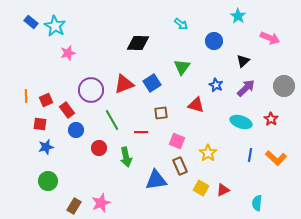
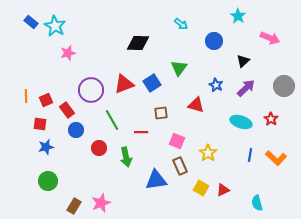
green triangle at (182, 67): moved 3 px left, 1 px down
cyan semicircle at (257, 203): rotated 21 degrees counterclockwise
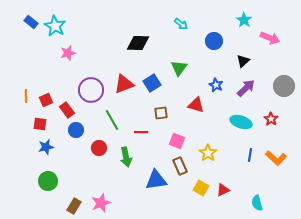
cyan star at (238, 16): moved 6 px right, 4 px down
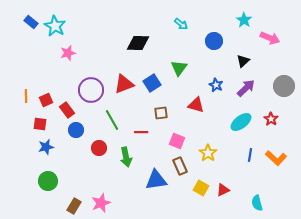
cyan ellipse at (241, 122): rotated 55 degrees counterclockwise
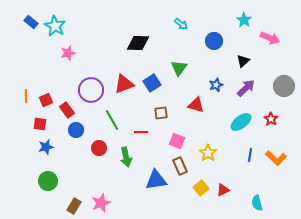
blue star at (216, 85): rotated 24 degrees clockwise
yellow square at (201, 188): rotated 21 degrees clockwise
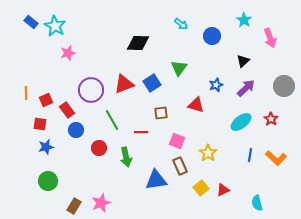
pink arrow at (270, 38): rotated 48 degrees clockwise
blue circle at (214, 41): moved 2 px left, 5 px up
orange line at (26, 96): moved 3 px up
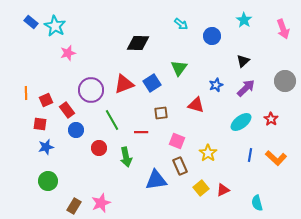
pink arrow at (270, 38): moved 13 px right, 9 px up
gray circle at (284, 86): moved 1 px right, 5 px up
